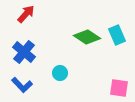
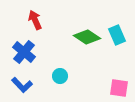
red arrow: moved 9 px right, 6 px down; rotated 66 degrees counterclockwise
cyan circle: moved 3 px down
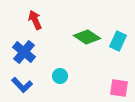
cyan rectangle: moved 1 px right, 6 px down; rotated 48 degrees clockwise
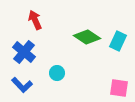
cyan circle: moved 3 px left, 3 px up
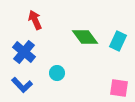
green diamond: moved 2 px left; rotated 20 degrees clockwise
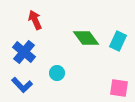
green diamond: moved 1 px right, 1 px down
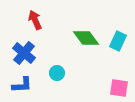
blue cross: moved 1 px down
blue L-shape: rotated 50 degrees counterclockwise
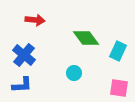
red arrow: rotated 120 degrees clockwise
cyan rectangle: moved 10 px down
blue cross: moved 2 px down
cyan circle: moved 17 px right
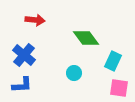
cyan rectangle: moved 5 px left, 10 px down
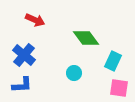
red arrow: rotated 18 degrees clockwise
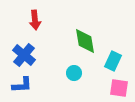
red arrow: rotated 60 degrees clockwise
green diamond: moved 1 px left, 3 px down; rotated 28 degrees clockwise
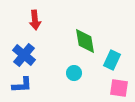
cyan rectangle: moved 1 px left, 1 px up
